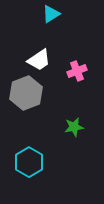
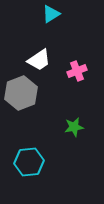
gray hexagon: moved 5 px left
cyan hexagon: rotated 24 degrees clockwise
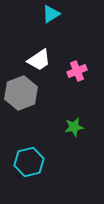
cyan hexagon: rotated 8 degrees counterclockwise
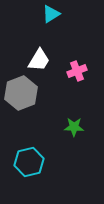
white trapezoid: rotated 25 degrees counterclockwise
green star: rotated 12 degrees clockwise
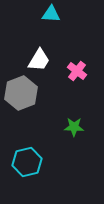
cyan triangle: rotated 36 degrees clockwise
pink cross: rotated 30 degrees counterclockwise
cyan hexagon: moved 2 px left
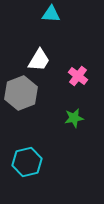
pink cross: moved 1 px right, 5 px down
green star: moved 9 px up; rotated 12 degrees counterclockwise
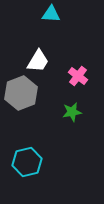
white trapezoid: moved 1 px left, 1 px down
green star: moved 2 px left, 6 px up
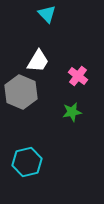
cyan triangle: moved 4 px left; rotated 42 degrees clockwise
gray hexagon: moved 1 px up; rotated 16 degrees counterclockwise
